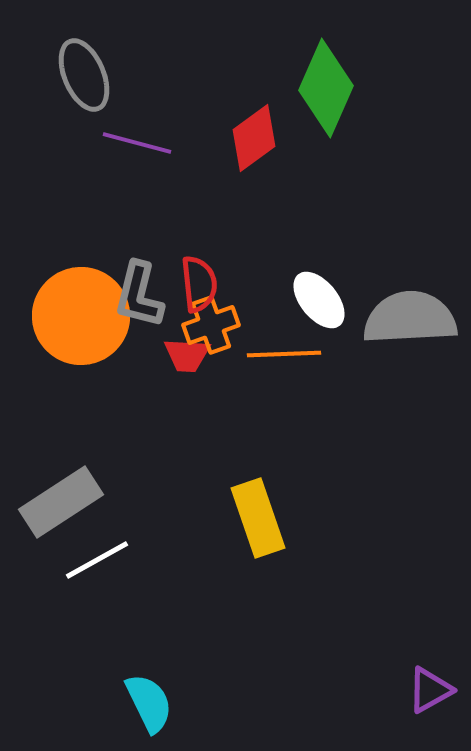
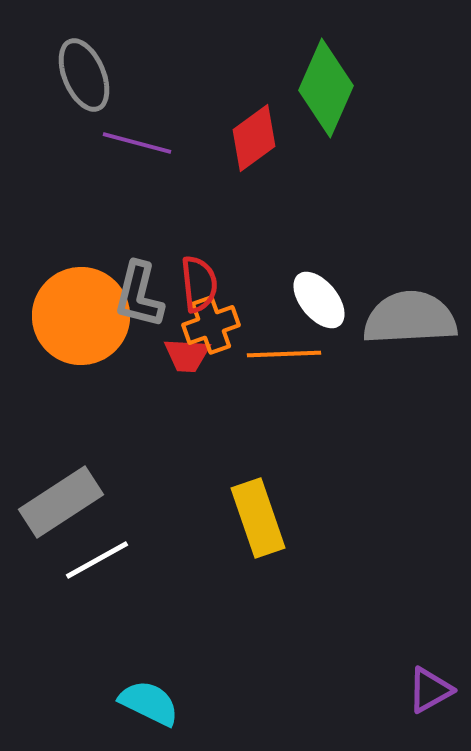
cyan semicircle: rotated 38 degrees counterclockwise
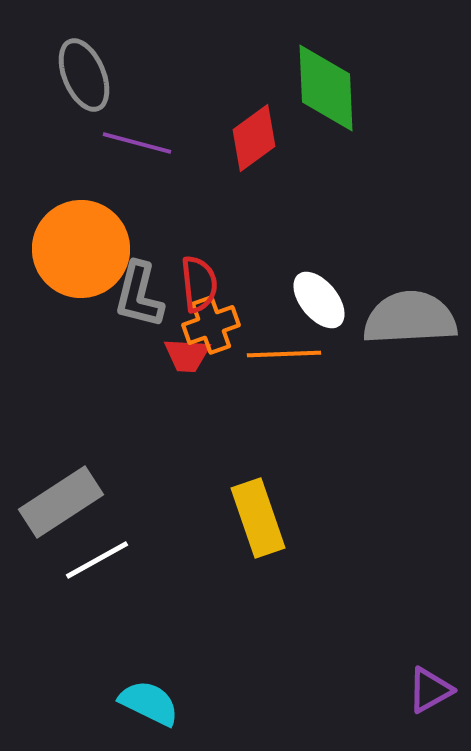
green diamond: rotated 26 degrees counterclockwise
orange circle: moved 67 px up
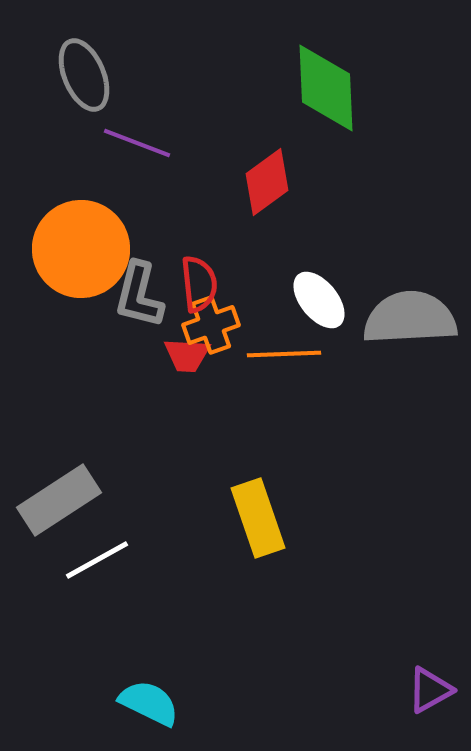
red diamond: moved 13 px right, 44 px down
purple line: rotated 6 degrees clockwise
gray rectangle: moved 2 px left, 2 px up
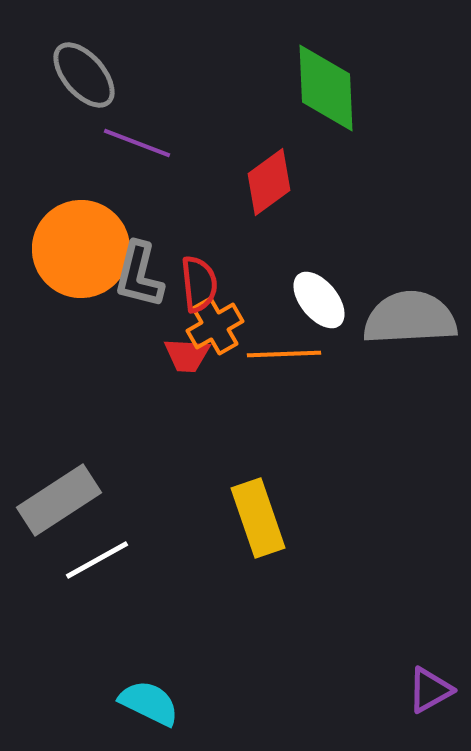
gray ellipse: rotated 18 degrees counterclockwise
red diamond: moved 2 px right
gray L-shape: moved 20 px up
orange cross: moved 4 px right, 1 px down; rotated 10 degrees counterclockwise
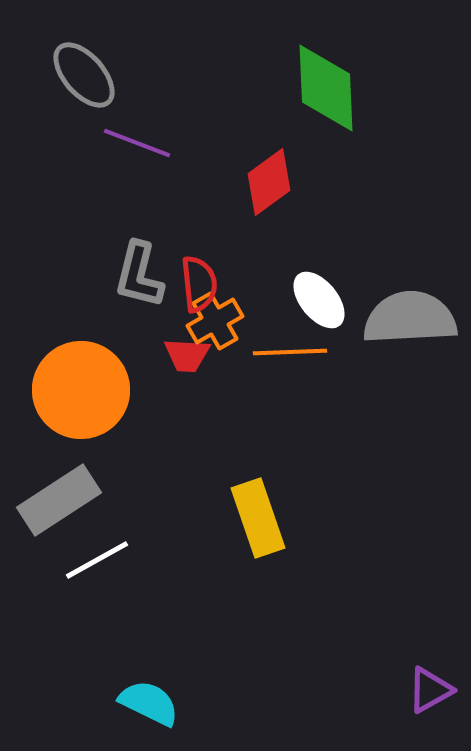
orange circle: moved 141 px down
orange cross: moved 5 px up
orange line: moved 6 px right, 2 px up
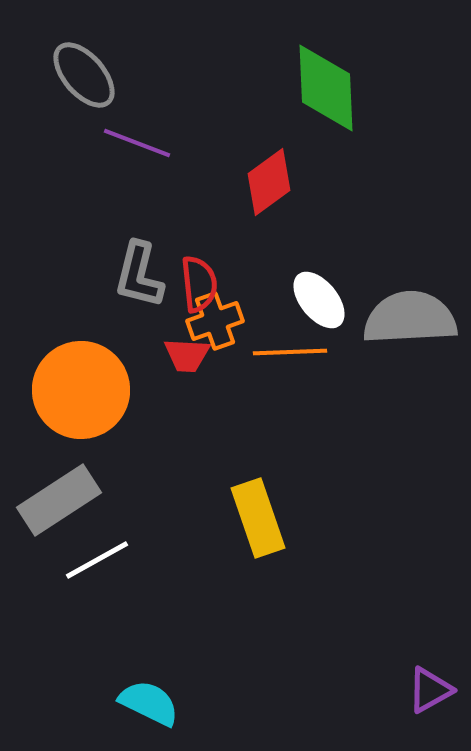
orange cross: rotated 10 degrees clockwise
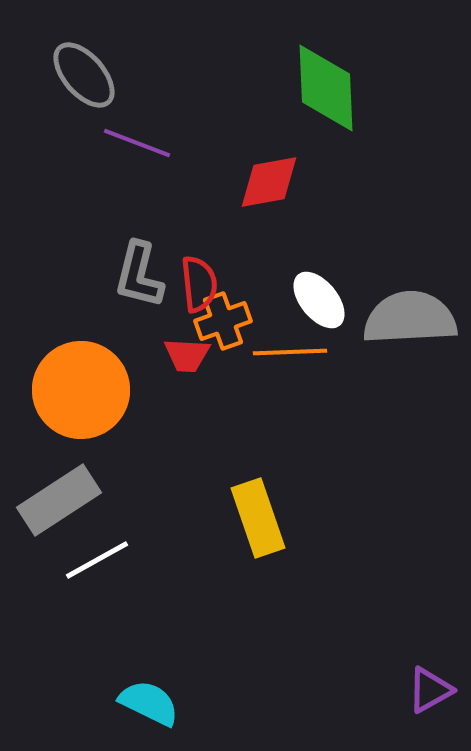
red diamond: rotated 26 degrees clockwise
orange cross: moved 8 px right
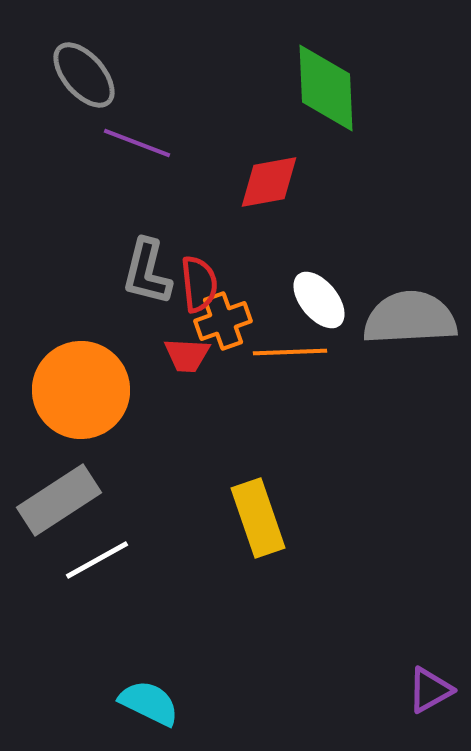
gray L-shape: moved 8 px right, 3 px up
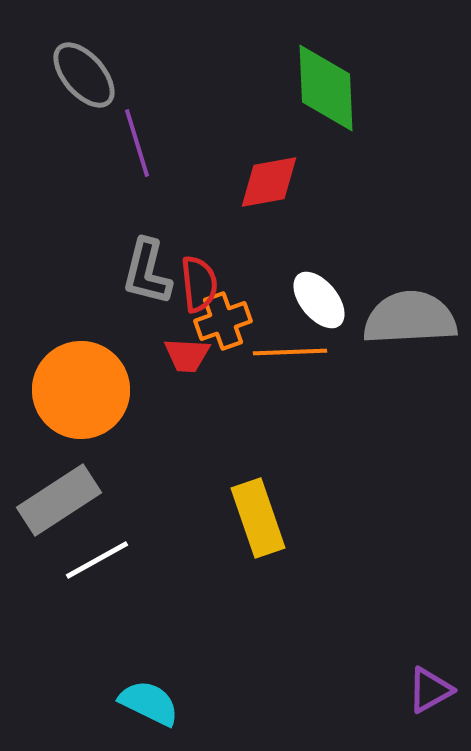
purple line: rotated 52 degrees clockwise
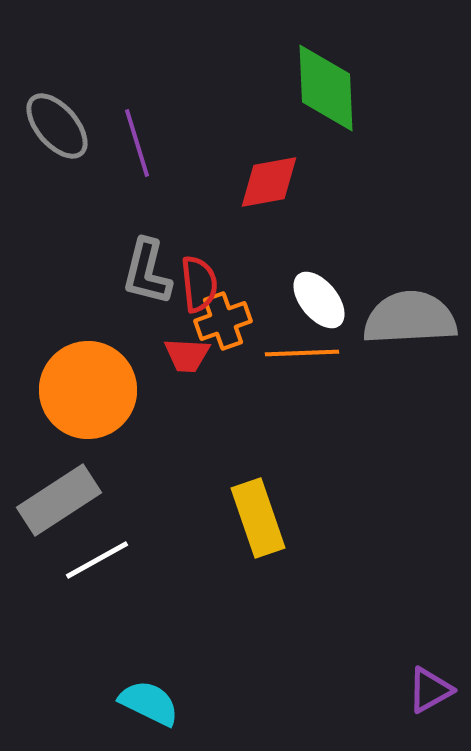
gray ellipse: moved 27 px left, 51 px down
orange line: moved 12 px right, 1 px down
orange circle: moved 7 px right
